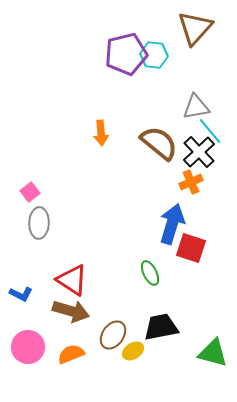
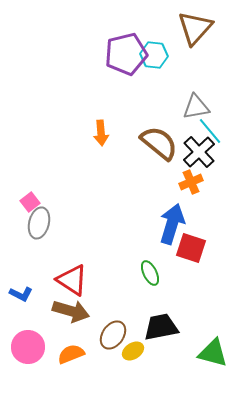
pink square: moved 10 px down
gray ellipse: rotated 12 degrees clockwise
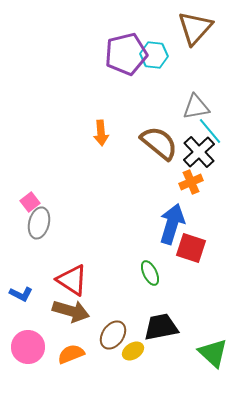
green triangle: rotated 28 degrees clockwise
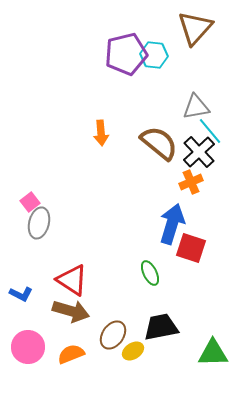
green triangle: rotated 44 degrees counterclockwise
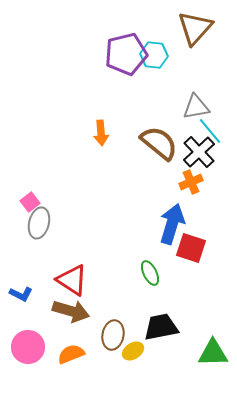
brown ellipse: rotated 24 degrees counterclockwise
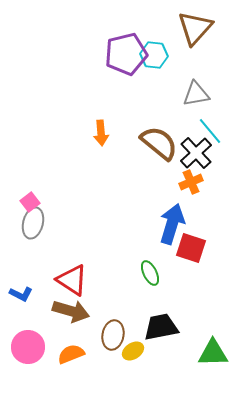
gray triangle: moved 13 px up
black cross: moved 3 px left, 1 px down
gray ellipse: moved 6 px left
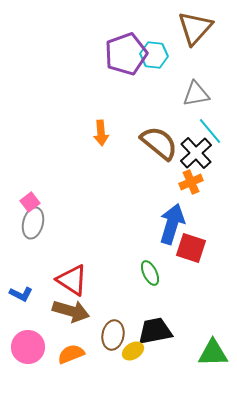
purple pentagon: rotated 6 degrees counterclockwise
black trapezoid: moved 6 px left, 4 px down
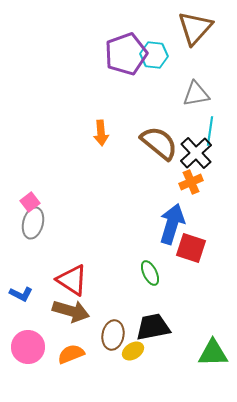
cyan line: rotated 48 degrees clockwise
black trapezoid: moved 2 px left, 4 px up
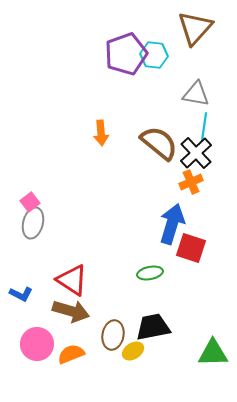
gray triangle: rotated 20 degrees clockwise
cyan line: moved 6 px left, 4 px up
green ellipse: rotated 75 degrees counterclockwise
pink circle: moved 9 px right, 3 px up
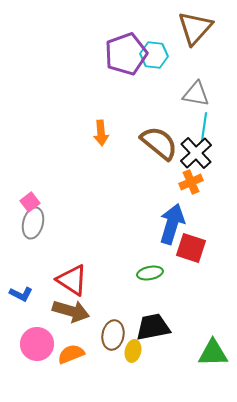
yellow ellipse: rotated 45 degrees counterclockwise
